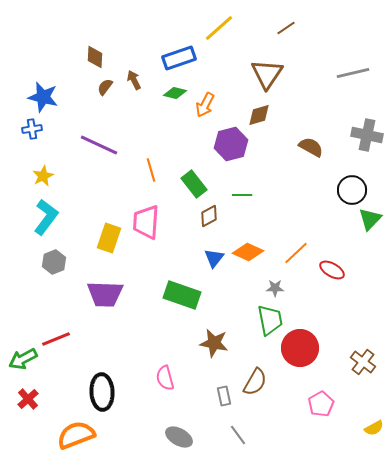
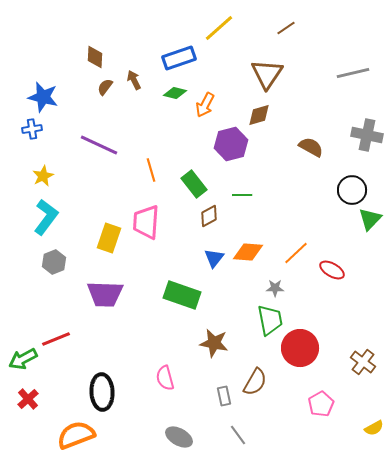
orange diamond at (248, 252): rotated 20 degrees counterclockwise
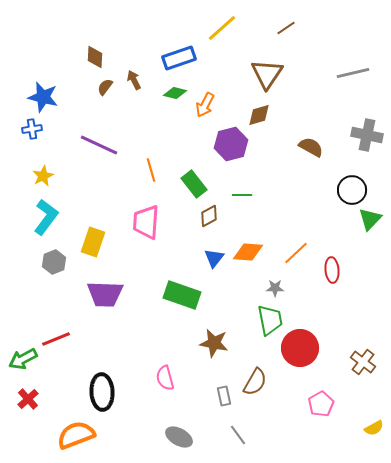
yellow line at (219, 28): moved 3 px right
yellow rectangle at (109, 238): moved 16 px left, 4 px down
red ellipse at (332, 270): rotated 55 degrees clockwise
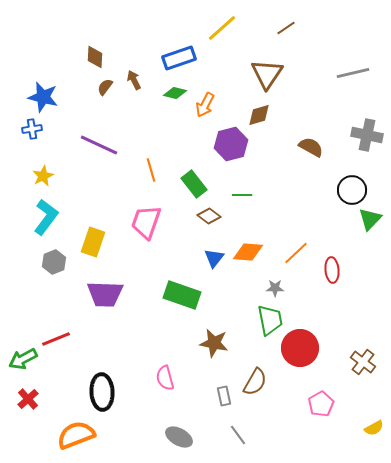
brown diamond at (209, 216): rotated 65 degrees clockwise
pink trapezoid at (146, 222): rotated 15 degrees clockwise
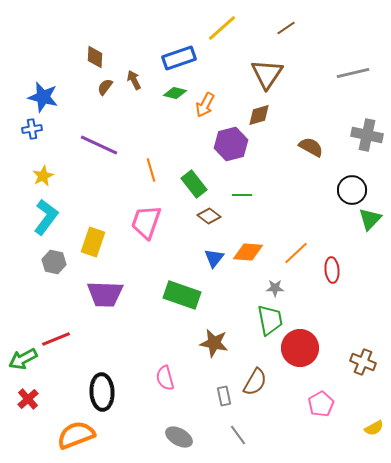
gray hexagon at (54, 262): rotated 25 degrees counterclockwise
brown cross at (363, 362): rotated 15 degrees counterclockwise
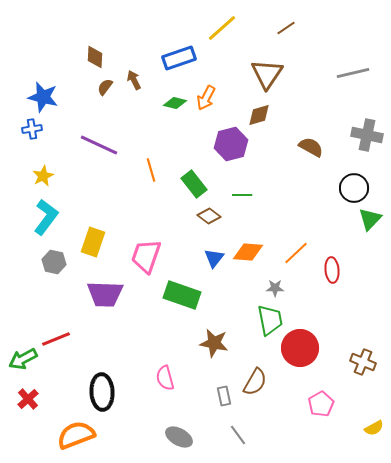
green diamond at (175, 93): moved 10 px down
orange arrow at (205, 105): moved 1 px right, 7 px up
black circle at (352, 190): moved 2 px right, 2 px up
pink trapezoid at (146, 222): moved 34 px down
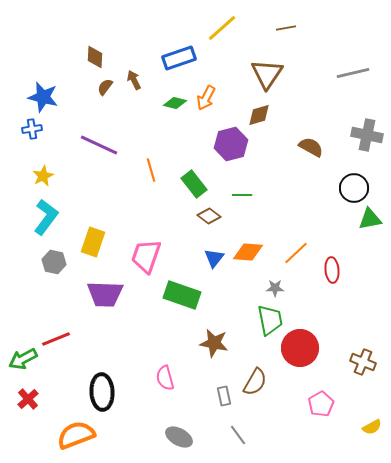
brown line at (286, 28): rotated 24 degrees clockwise
green triangle at (370, 219): rotated 35 degrees clockwise
yellow semicircle at (374, 428): moved 2 px left, 1 px up
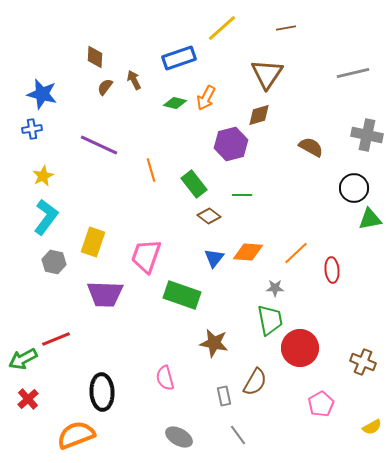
blue star at (43, 97): moved 1 px left, 3 px up
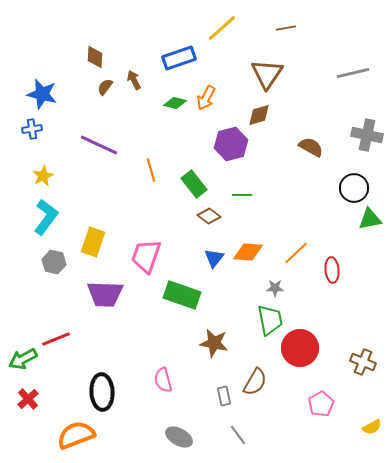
pink semicircle at (165, 378): moved 2 px left, 2 px down
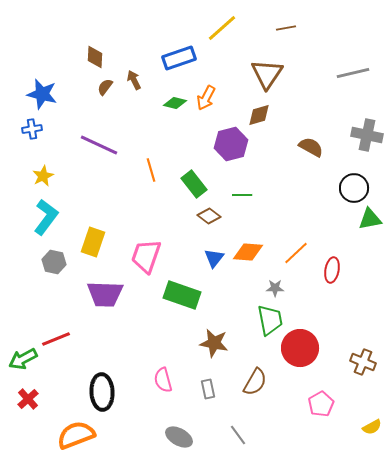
red ellipse at (332, 270): rotated 15 degrees clockwise
gray rectangle at (224, 396): moved 16 px left, 7 px up
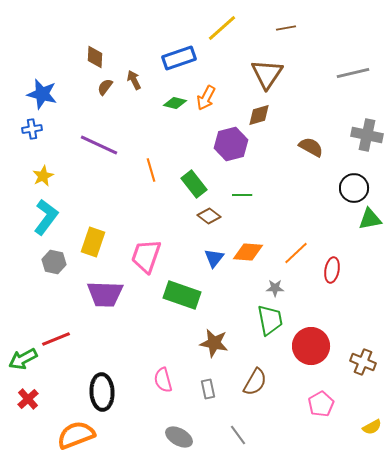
red circle at (300, 348): moved 11 px right, 2 px up
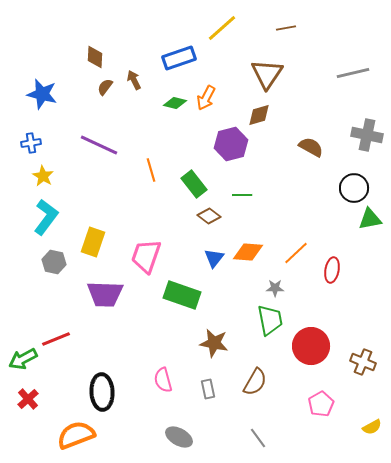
blue cross at (32, 129): moved 1 px left, 14 px down
yellow star at (43, 176): rotated 15 degrees counterclockwise
gray line at (238, 435): moved 20 px right, 3 px down
